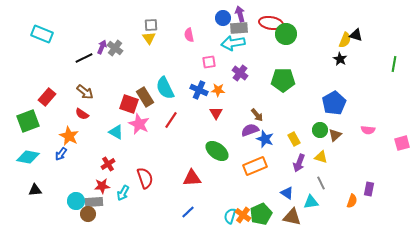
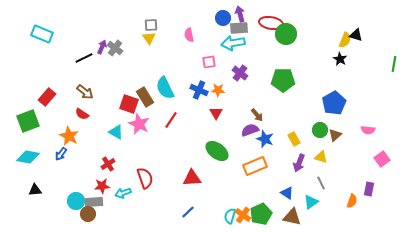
pink square at (402, 143): moved 20 px left, 16 px down; rotated 21 degrees counterclockwise
cyan arrow at (123, 193): rotated 42 degrees clockwise
cyan triangle at (311, 202): rotated 28 degrees counterclockwise
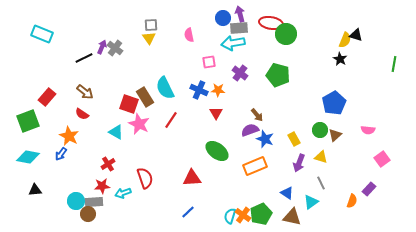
green pentagon at (283, 80): moved 5 px left, 5 px up; rotated 15 degrees clockwise
purple rectangle at (369, 189): rotated 32 degrees clockwise
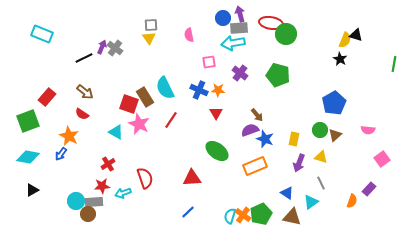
yellow rectangle at (294, 139): rotated 40 degrees clockwise
black triangle at (35, 190): moved 3 px left; rotated 24 degrees counterclockwise
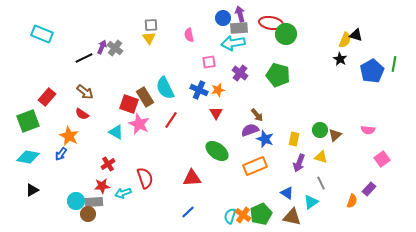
orange star at (218, 90): rotated 16 degrees counterclockwise
blue pentagon at (334, 103): moved 38 px right, 32 px up
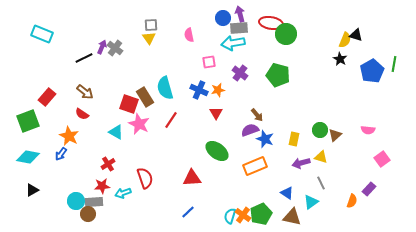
cyan semicircle at (165, 88): rotated 10 degrees clockwise
purple arrow at (299, 163): moved 2 px right; rotated 54 degrees clockwise
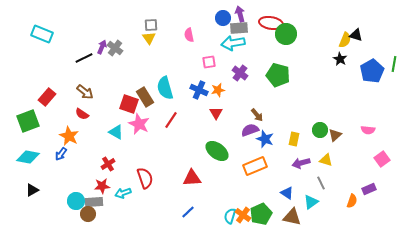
yellow triangle at (321, 157): moved 5 px right, 3 px down
purple rectangle at (369, 189): rotated 24 degrees clockwise
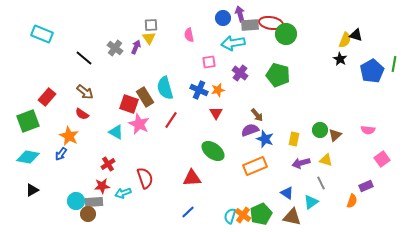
gray rectangle at (239, 28): moved 11 px right, 3 px up
purple arrow at (102, 47): moved 34 px right
black line at (84, 58): rotated 66 degrees clockwise
green ellipse at (217, 151): moved 4 px left
purple rectangle at (369, 189): moved 3 px left, 3 px up
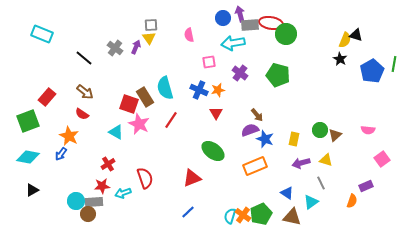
red triangle at (192, 178): rotated 18 degrees counterclockwise
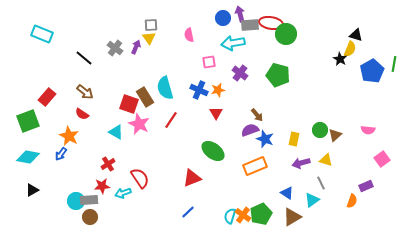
yellow semicircle at (345, 40): moved 5 px right, 9 px down
red semicircle at (145, 178): moved 5 px left; rotated 15 degrees counterclockwise
gray rectangle at (94, 202): moved 5 px left, 2 px up
cyan triangle at (311, 202): moved 1 px right, 2 px up
brown circle at (88, 214): moved 2 px right, 3 px down
brown triangle at (292, 217): rotated 42 degrees counterclockwise
